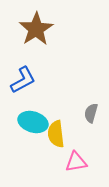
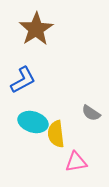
gray semicircle: rotated 72 degrees counterclockwise
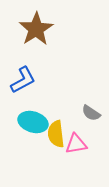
pink triangle: moved 18 px up
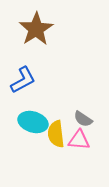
gray semicircle: moved 8 px left, 6 px down
pink triangle: moved 3 px right, 4 px up; rotated 15 degrees clockwise
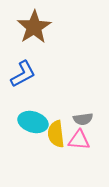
brown star: moved 2 px left, 2 px up
blue L-shape: moved 6 px up
gray semicircle: rotated 42 degrees counterclockwise
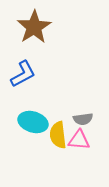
yellow semicircle: moved 2 px right, 1 px down
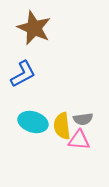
brown star: moved 1 px down; rotated 16 degrees counterclockwise
yellow semicircle: moved 4 px right, 9 px up
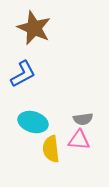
yellow semicircle: moved 11 px left, 23 px down
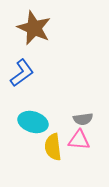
blue L-shape: moved 1 px left, 1 px up; rotated 8 degrees counterclockwise
yellow semicircle: moved 2 px right, 2 px up
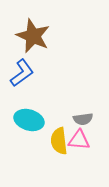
brown star: moved 1 px left, 8 px down
cyan ellipse: moved 4 px left, 2 px up
yellow semicircle: moved 6 px right, 6 px up
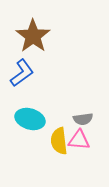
brown star: rotated 12 degrees clockwise
cyan ellipse: moved 1 px right, 1 px up
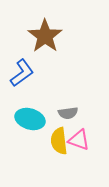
brown star: moved 12 px right
gray semicircle: moved 15 px left, 6 px up
pink triangle: rotated 15 degrees clockwise
